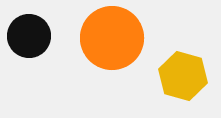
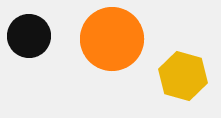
orange circle: moved 1 px down
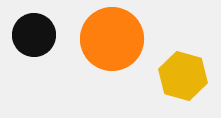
black circle: moved 5 px right, 1 px up
